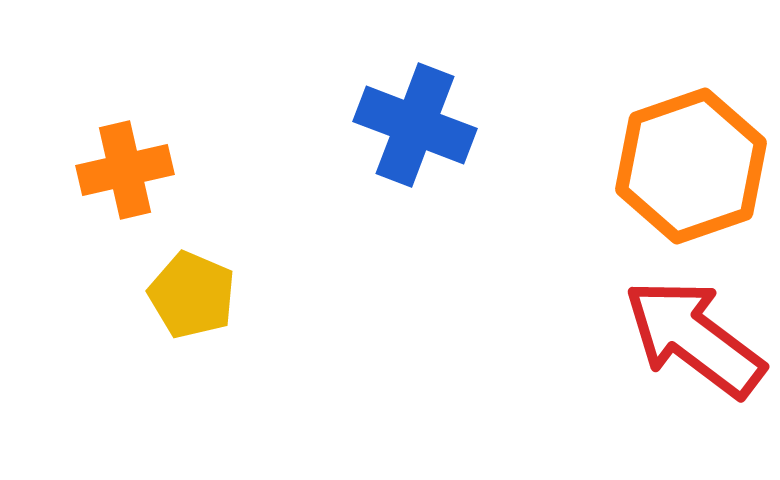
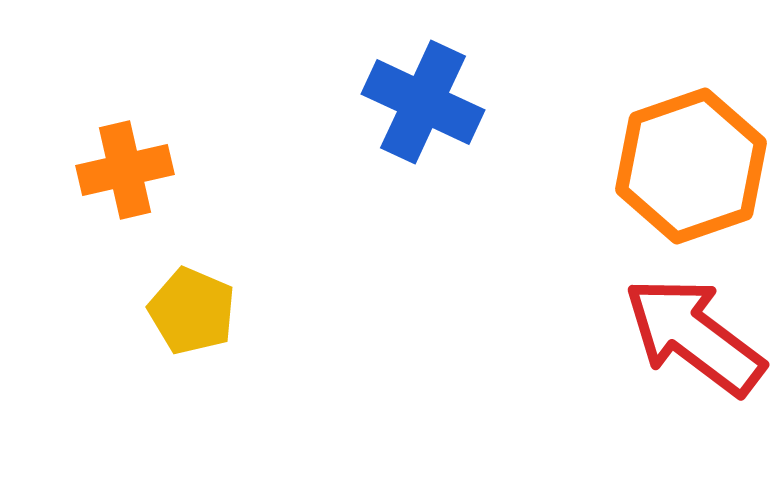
blue cross: moved 8 px right, 23 px up; rotated 4 degrees clockwise
yellow pentagon: moved 16 px down
red arrow: moved 2 px up
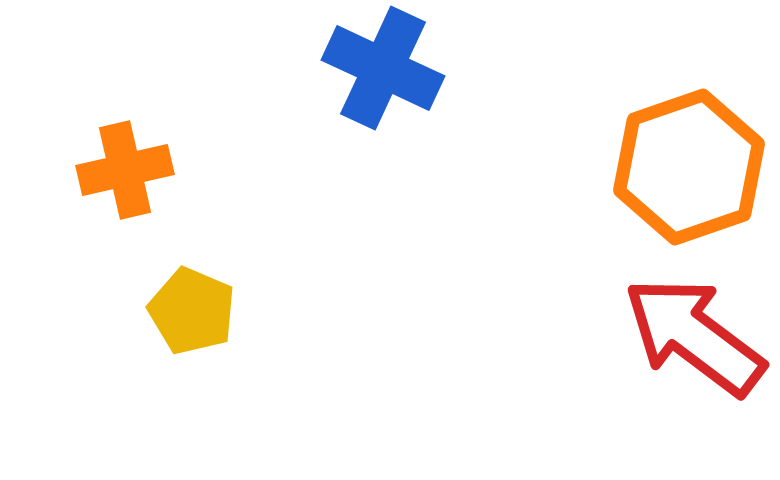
blue cross: moved 40 px left, 34 px up
orange hexagon: moved 2 px left, 1 px down
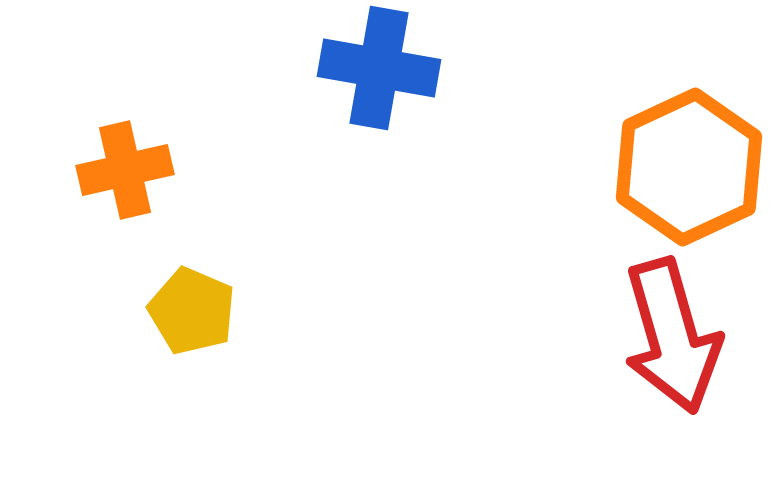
blue cross: moved 4 px left; rotated 15 degrees counterclockwise
orange hexagon: rotated 6 degrees counterclockwise
red arrow: moved 22 px left; rotated 143 degrees counterclockwise
